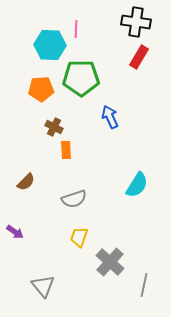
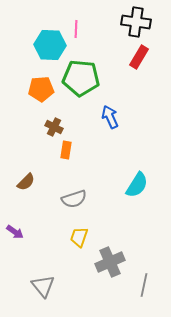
green pentagon: rotated 6 degrees clockwise
orange rectangle: rotated 12 degrees clockwise
gray cross: rotated 24 degrees clockwise
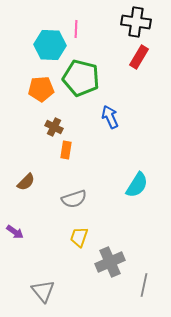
green pentagon: rotated 9 degrees clockwise
gray triangle: moved 5 px down
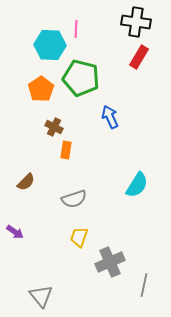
orange pentagon: rotated 30 degrees counterclockwise
gray triangle: moved 2 px left, 5 px down
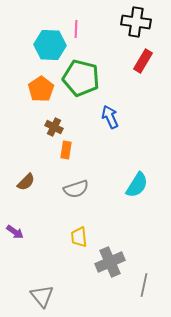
red rectangle: moved 4 px right, 4 px down
gray semicircle: moved 2 px right, 10 px up
yellow trapezoid: rotated 25 degrees counterclockwise
gray triangle: moved 1 px right
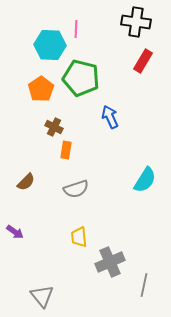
cyan semicircle: moved 8 px right, 5 px up
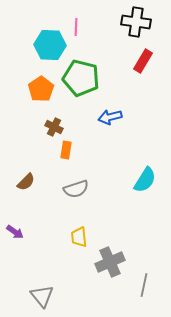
pink line: moved 2 px up
blue arrow: rotated 80 degrees counterclockwise
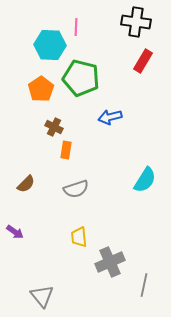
brown semicircle: moved 2 px down
